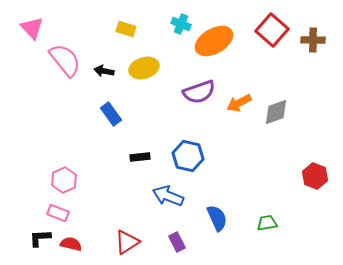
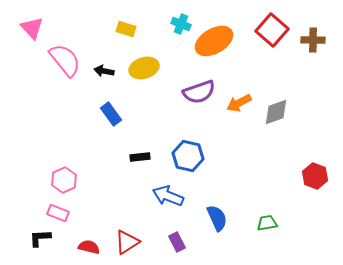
red semicircle: moved 18 px right, 3 px down
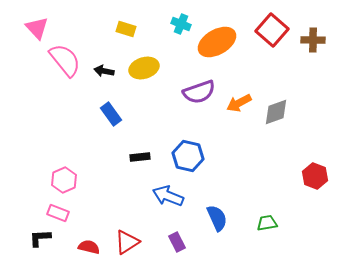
pink triangle: moved 5 px right
orange ellipse: moved 3 px right, 1 px down
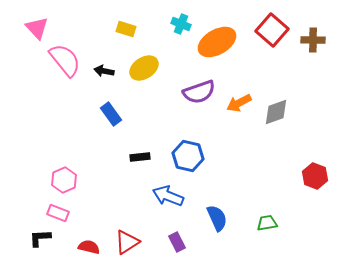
yellow ellipse: rotated 16 degrees counterclockwise
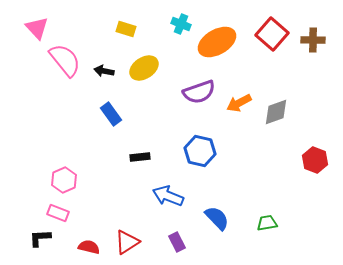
red square: moved 4 px down
blue hexagon: moved 12 px right, 5 px up
red hexagon: moved 16 px up
blue semicircle: rotated 20 degrees counterclockwise
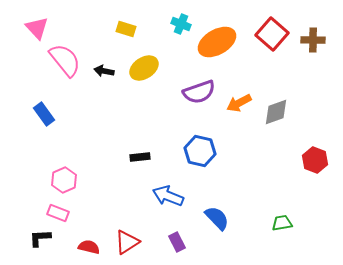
blue rectangle: moved 67 px left
green trapezoid: moved 15 px right
